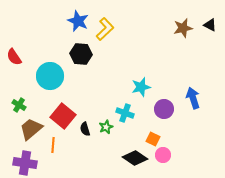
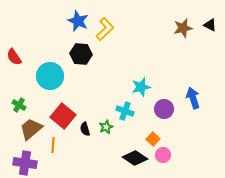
cyan cross: moved 2 px up
orange square: rotated 16 degrees clockwise
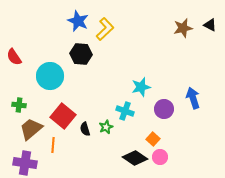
green cross: rotated 24 degrees counterclockwise
pink circle: moved 3 px left, 2 px down
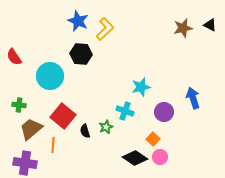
purple circle: moved 3 px down
black semicircle: moved 2 px down
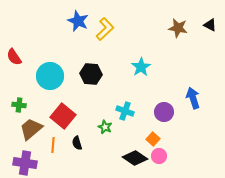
brown star: moved 5 px left; rotated 24 degrees clockwise
black hexagon: moved 10 px right, 20 px down
cyan star: moved 20 px up; rotated 18 degrees counterclockwise
green star: moved 1 px left; rotated 24 degrees counterclockwise
black semicircle: moved 8 px left, 12 px down
pink circle: moved 1 px left, 1 px up
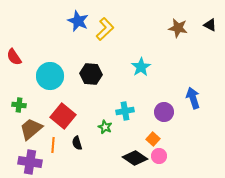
cyan cross: rotated 30 degrees counterclockwise
purple cross: moved 5 px right, 1 px up
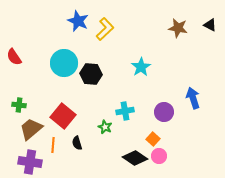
cyan circle: moved 14 px right, 13 px up
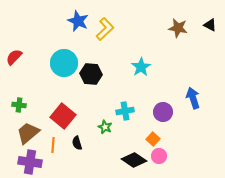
red semicircle: rotated 78 degrees clockwise
purple circle: moved 1 px left
brown trapezoid: moved 3 px left, 4 px down
black diamond: moved 1 px left, 2 px down
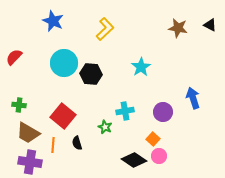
blue star: moved 25 px left
brown trapezoid: rotated 110 degrees counterclockwise
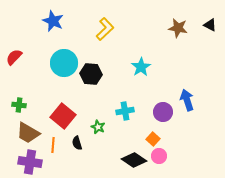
blue arrow: moved 6 px left, 2 px down
green star: moved 7 px left
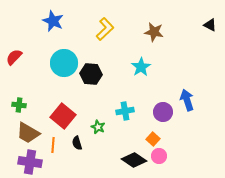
brown star: moved 24 px left, 4 px down
